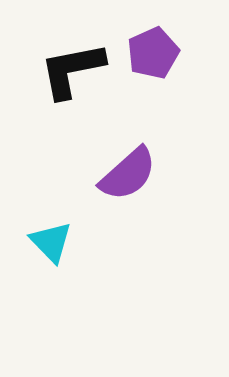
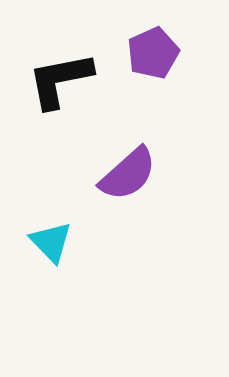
black L-shape: moved 12 px left, 10 px down
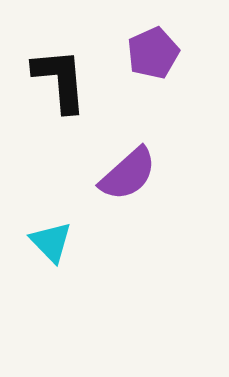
black L-shape: rotated 96 degrees clockwise
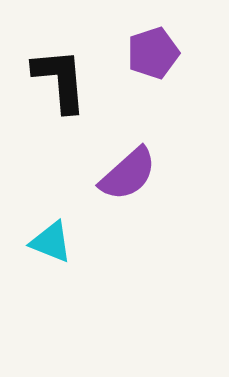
purple pentagon: rotated 6 degrees clockwise
cyan triangle: rotated 24 degrees counterclockwise
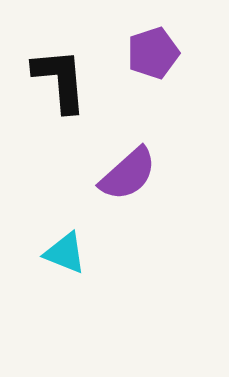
cyan triangle: moved 14 px right, 11 px down
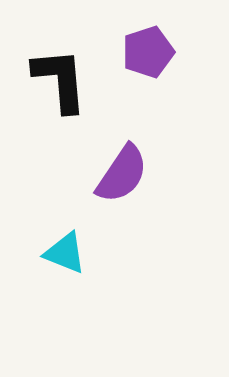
purple pentagon: moved 5 px left, 1 px up
purple semicircle: moved 6 px left; rotated 14 degrees counterclockwise
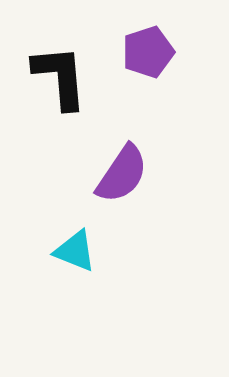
black L-shape: moved 3 px up
cyan triangle: moved 10 px right, 2 px up
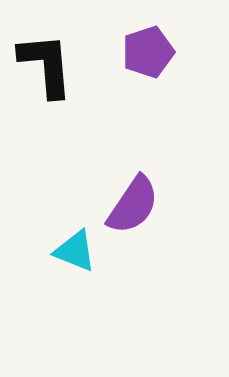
black L-shape: moved 14 px left, 12 px up
purple semicircle: moved 11 px right, 31 px down
